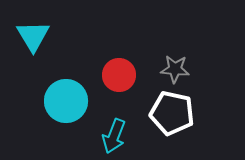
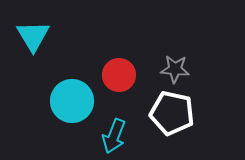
cyan circle: moved 6 px right
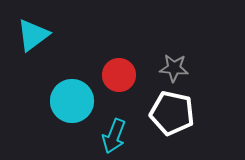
cyan triangle: moved 1 px up; rotated 24 degrees clockwise
gray star: moved 1 px left, 1 px up
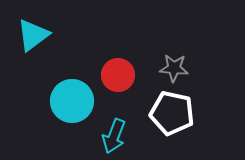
red circle: moved 1 px left
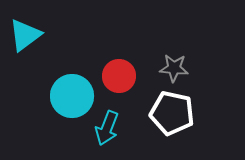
cyan triangle: moved 8 px left
red circle: moved 1 px right, 1 px down
cyan circle: moved 5 px up
cyan arrow: moved 7 px left, 8 px up
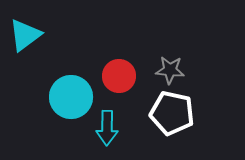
gray star: moved 4 px left, 2 px down
cyan circle: moved 1 px left, 1 px down
cyan arrow: rotated 20 degrees counterclockwise
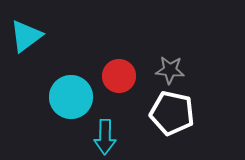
cyan triangle: moved 1 px right, 1 px down
cyan arrow: moved 2 px left, 9 px down
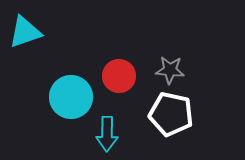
cyan triangle: moved 1 px left, 4 px up; rotated 18 degrees clockwise
white pentagon: moved 1 px left, 1 px down
cyan arrow: moved 2 px right, 3 px up
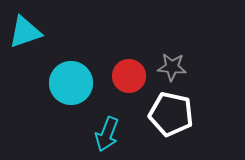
gray star: moved 2 px right, 3 px up
red circle: moved 10 px right
cyan circle: moved 14 px up
cyan arrow: rotated 20 degrees clockwise
